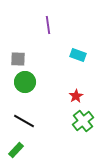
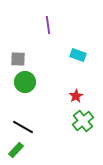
black line: moved 1 px left, 6 px down
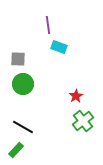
cyan rectangle: moved 19 px left, 8 px up
green circle: moved 2 px left, 2 px down
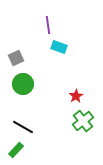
gray square: moved 2 px left, 1 px up; rotated 28 degrees counterclockwise
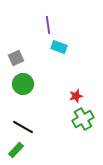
red star: rotated 16 degrees clockwise
green cross: moved 2 px up; rotated 10 degrees clockwise
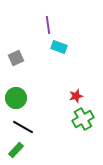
green circle: moved 7 px left, 14 px down
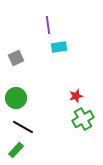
cyan rectangle: rotated 28 degrees counterclockwise
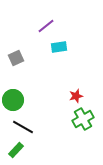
purple line: moved 2 px left, 1 px down; rotated 60 degrees clockwise
green circle: moved 3 px left, 2 px down
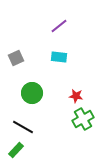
purple line: moved 13 px right
cyan rectangle: moved 10 px down; rotated 14 degrees clockwise
red star: rotated 24 degrees clockwise
green circle: moved 19 px right, 7 px up
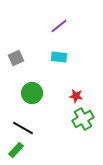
black line: moved 1 px down
